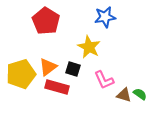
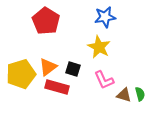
yellow star: moved 10 px right
green semicircle: rotated 40 degrees clockwise
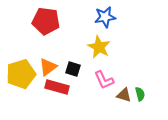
red pentagon: rotated 24 degrees counterclockwise
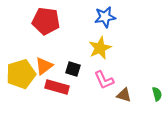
yellow star: moved 1 px right, 1 px down; rotated 20 degrees clockwise
orange triangle: moved 4 px left, 1 px up
green semicircle: moved 17 px right
